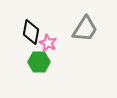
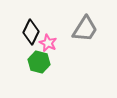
black diamond: rotated 15 degrees clockwise
green hexagon: rotated 15 degrees clockwise
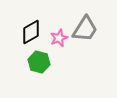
black diamond: rotated 35 degrees clockwise
pink star: moved 11 px right, 5 px up; rotated 24 degrees clockwise
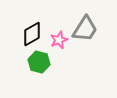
black diamond: moved 1 px right, 2 px down
pink star: moved 2 px down
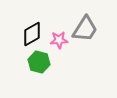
pink star: rotated 18 degrees clockwise
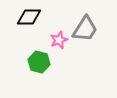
black diamond: moved 3 px left, 17 px up; rotated 30 degrees clockwise
pink star: rotated 18 degrees counterclockwise
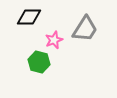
pink star: moved 5 px left
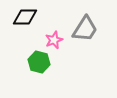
black diamond: moved 4 px left
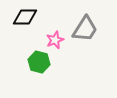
pink star: moved 1 px right
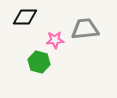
gray trapezoid: rotated 128 degrees counterclockwise
pink star: rotated 18 degrees clockwise
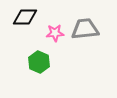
pink star: moved 7 px up
green hexagon: rotated 10 degrees clockwise
